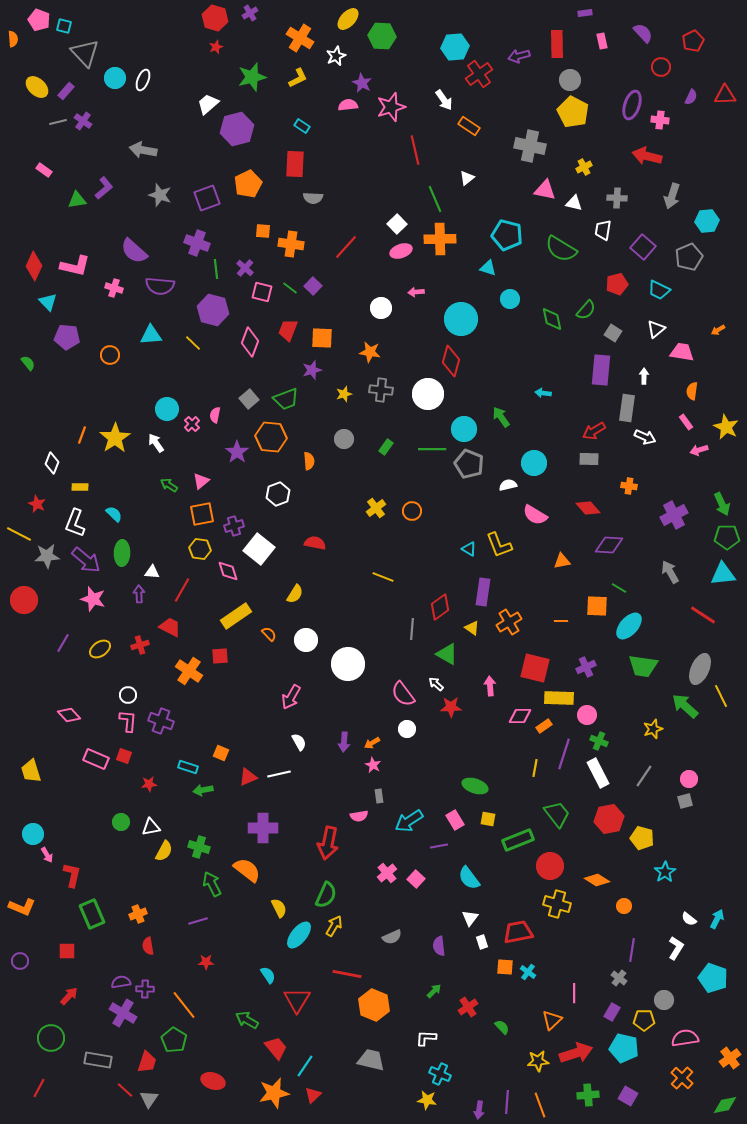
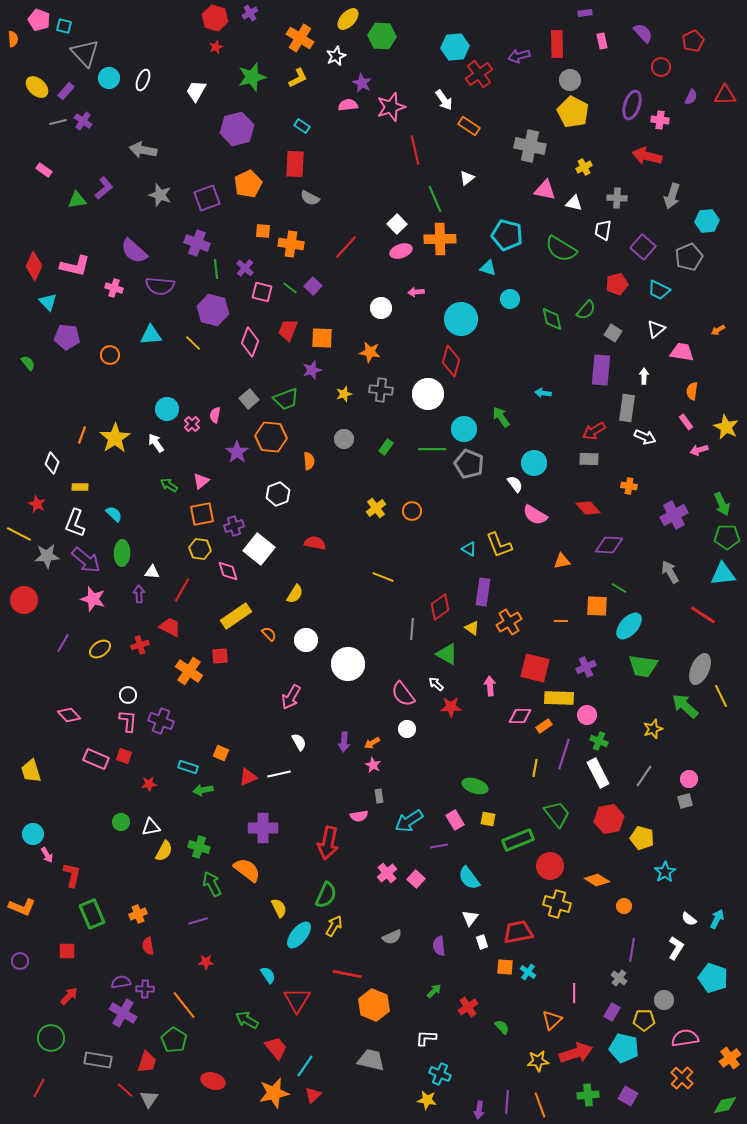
cyan circle at (115, 78): moved 6 px left
white trapezoid at (208, 104): moved 12 px left, 13 px up; rotated 20 degrees counterclockwise
gray semicircle at (313, 198): moved 3 px left; rotated 24 degrees clockwise
white semicircle at (508, 485): moved 7 px right, 1 px up; rotated 66 degrees clockwise
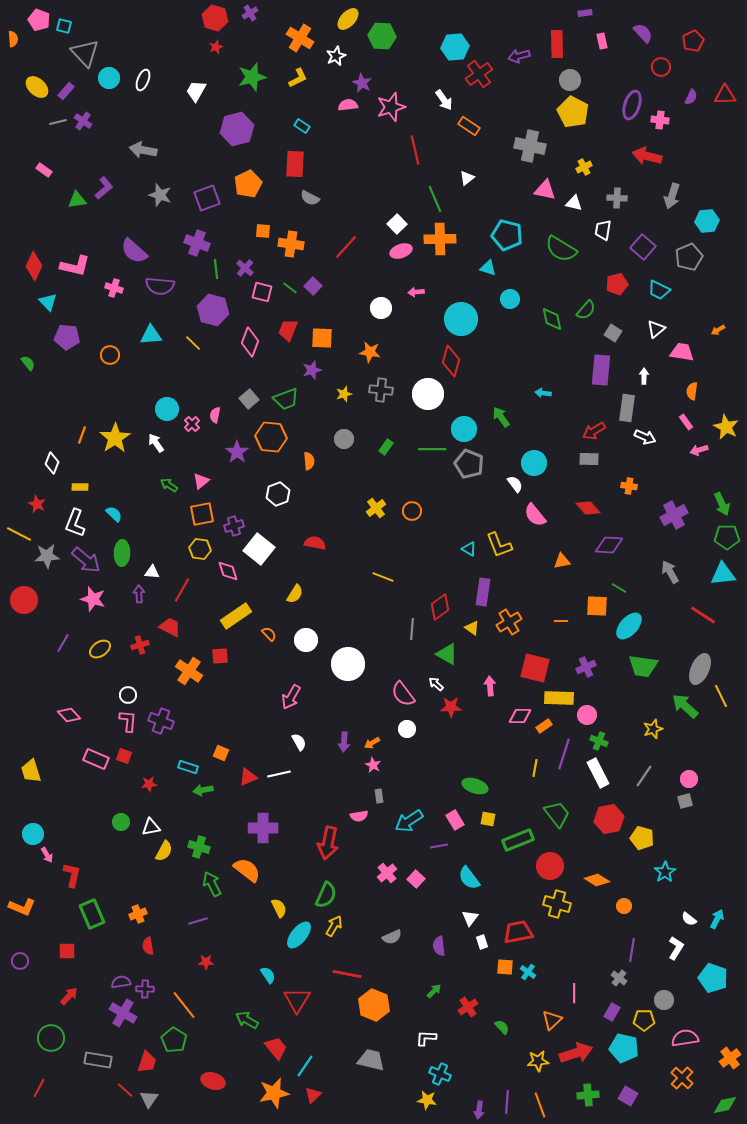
pink semicircle at (535, 515): rotated 20 degrees clockwise
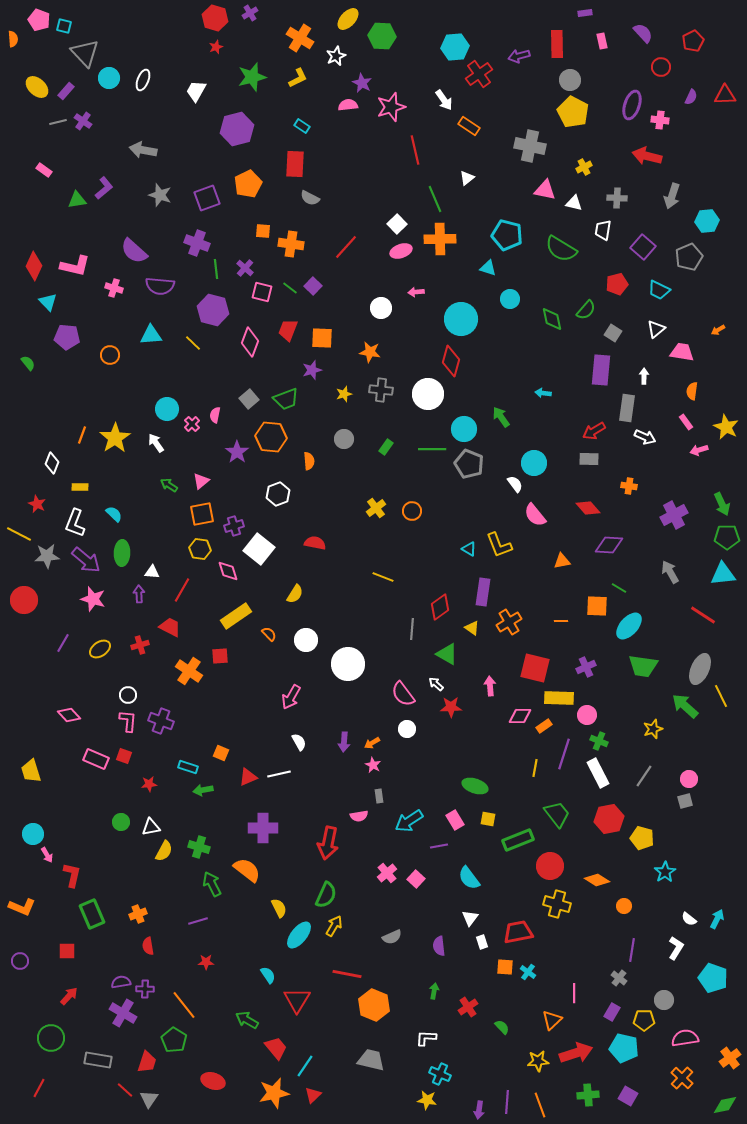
green arrow at (434, 991): rotated 35 degrees counterclockwise
